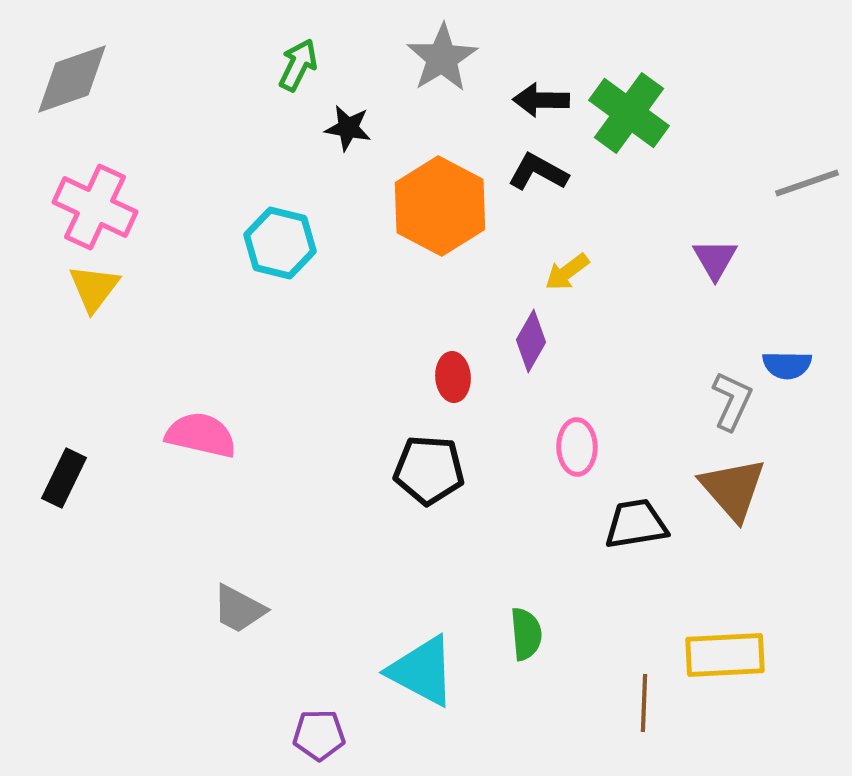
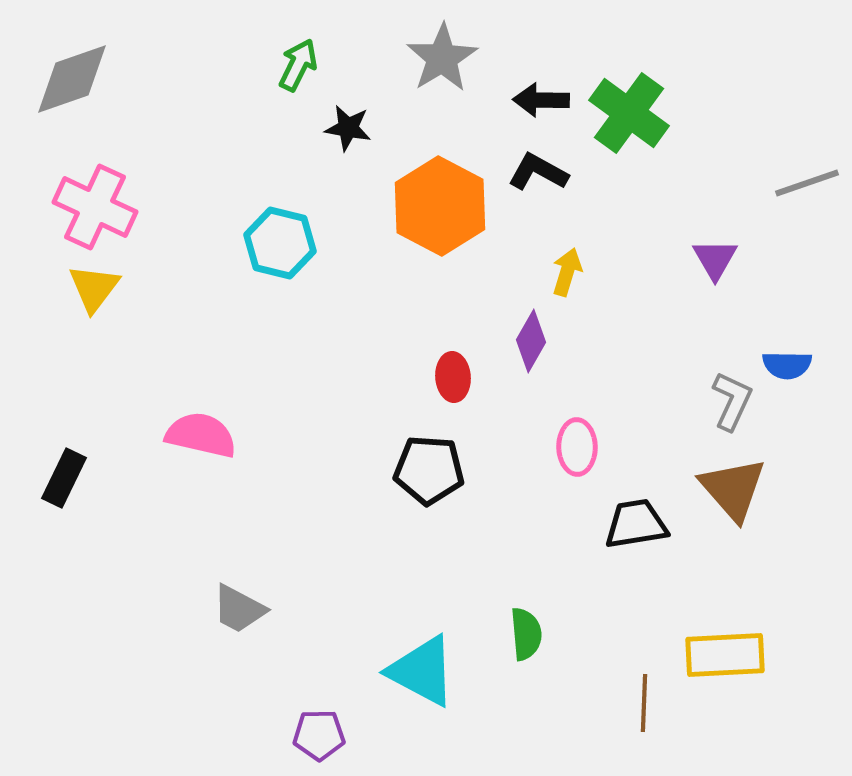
yellow arrow: rotated 144 degrees clockwise
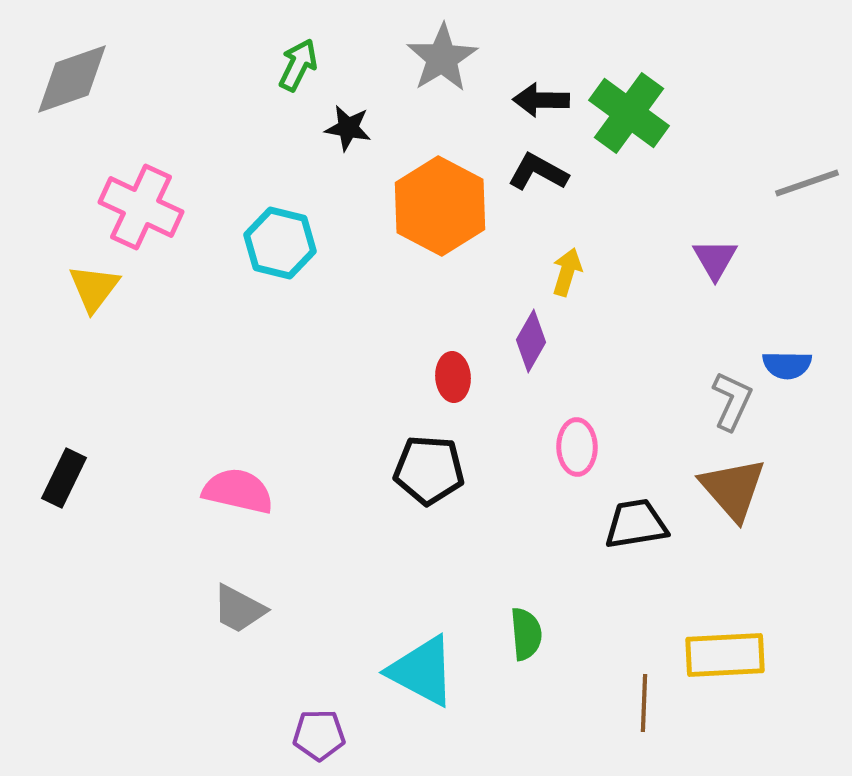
pink cross: moved 46 px right
pink semicircle: moved 37 px right, 56 px down
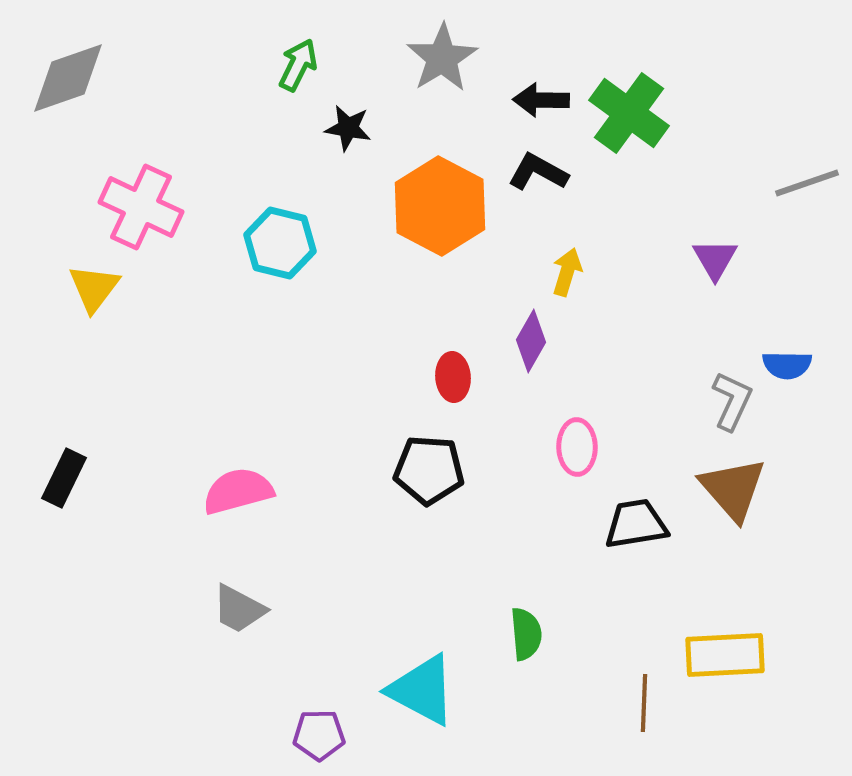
gray diamond: moved 4 px left, 1 px up
pink semicircle: rotated 28 degrees counterclockwise
cyan triangle: moved 19 px down
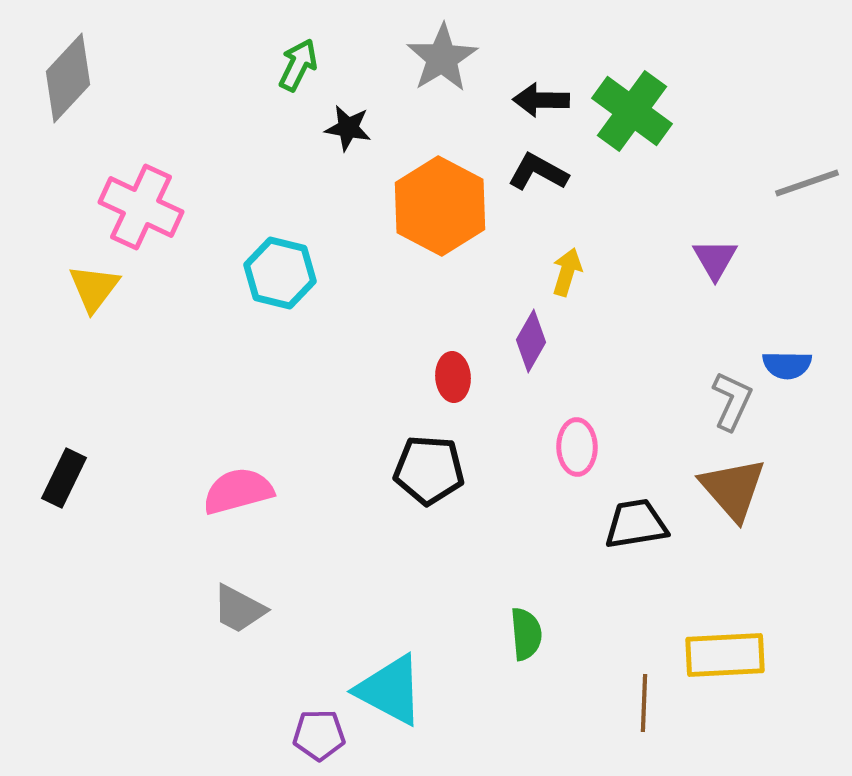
gray diamond: rotated 28 degrees counterclockwise
green cross: moved 3 px right, 2 px up
cyan hexagon: moved 30 px down
cyan triangle: moved 32 px left
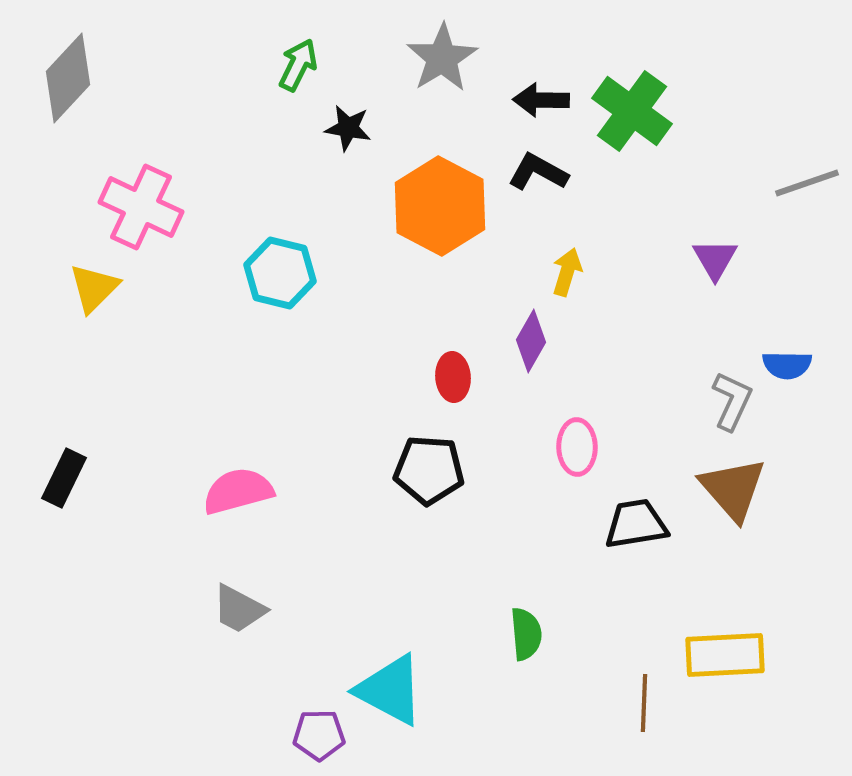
yellow triangle: rotated 8 degrees clockwise
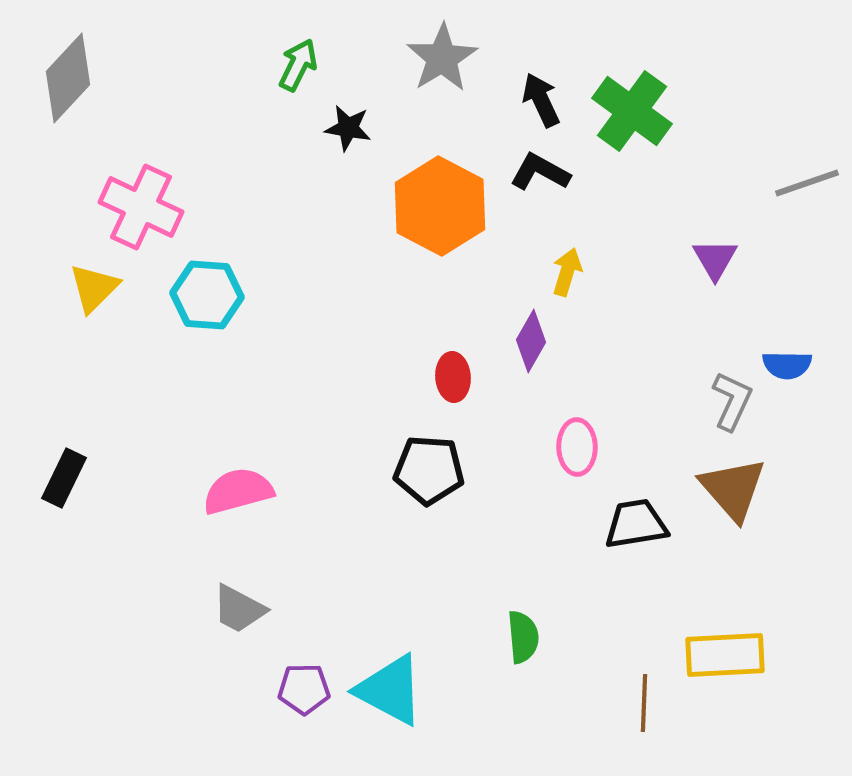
black arrow: rotated 64 degrees clockwise
black L-shape: moved 2 px right
cyan hexagon: moved 73 px left, 22 px down; rotated 10 degrees counterclockwise
green semicircle: moved 3 px left, 3 px down
purple pentagon: moved 15 px left, 46 px up
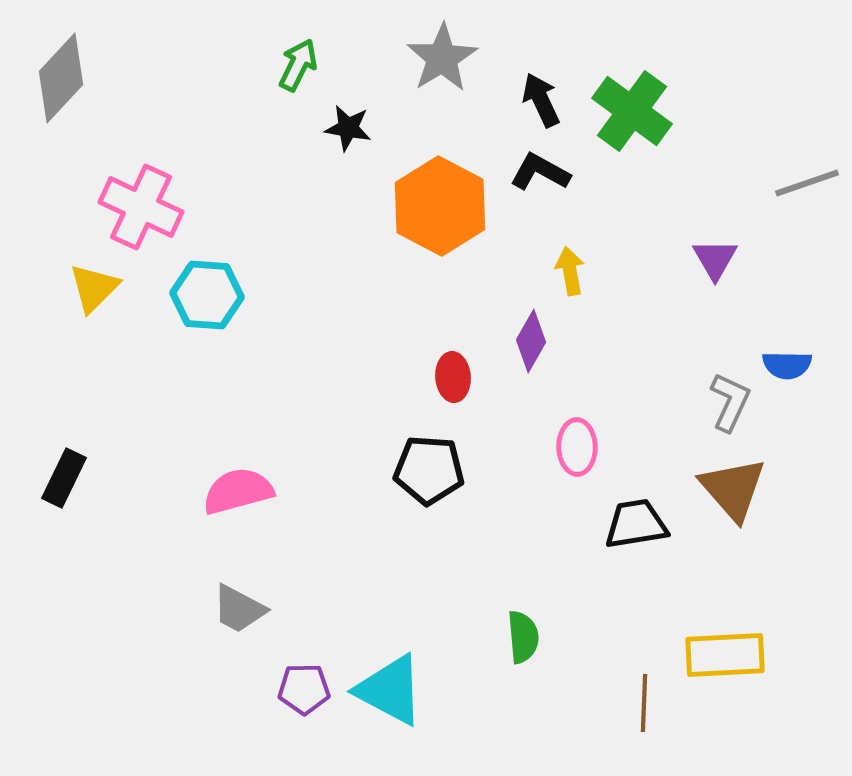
gray diamond: moved 7 px left
yellow arrow: moved 3 px right, 1 px up; rotated 27 degrees counterclockwise
gray L-shape: moved 2 px left, 1 px down
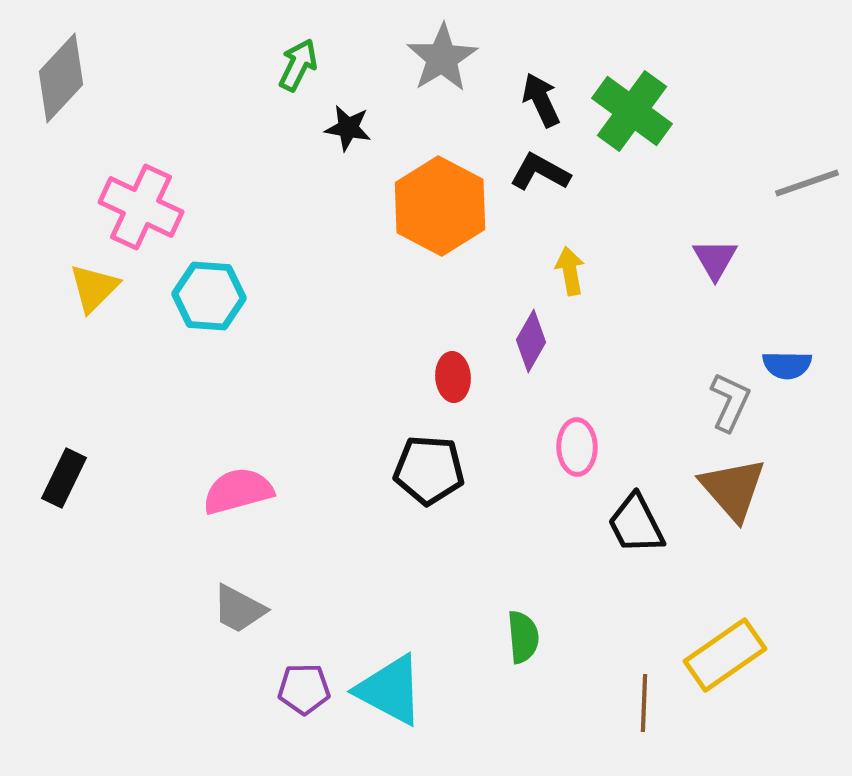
cyan hexagon: moved 2 px right, 1 px down
black trapezoid: rotated 108 degrees counterclockwise
yellow rectangle: rotated 32 degrees counterclockwise
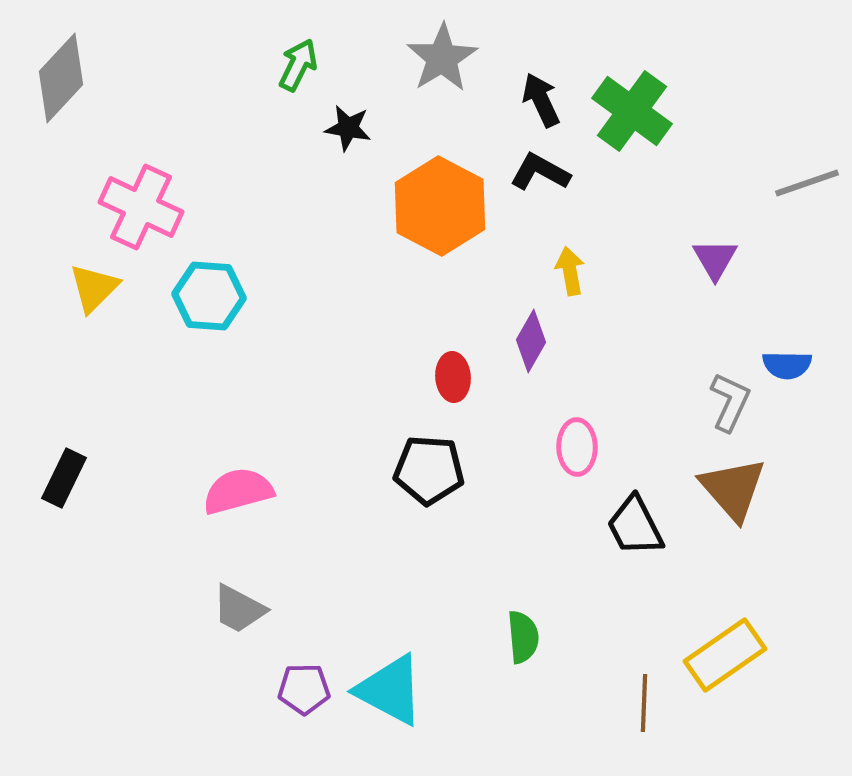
black trapezoid: moved 1 px left, 2 px down
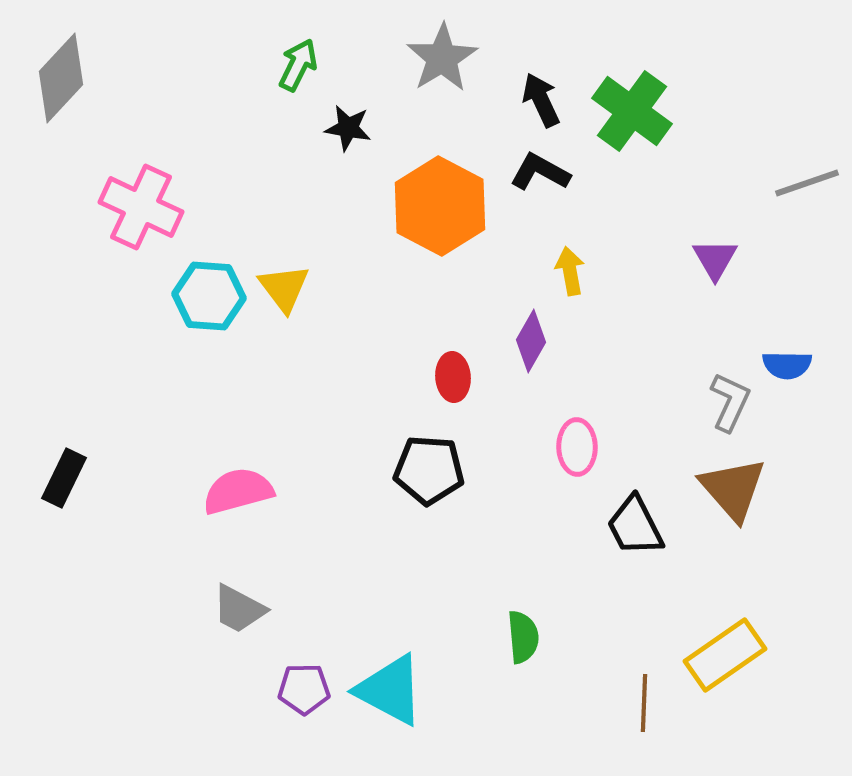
yellow triangle: moved 190 px right; rotated 22 degrees counterclockwise
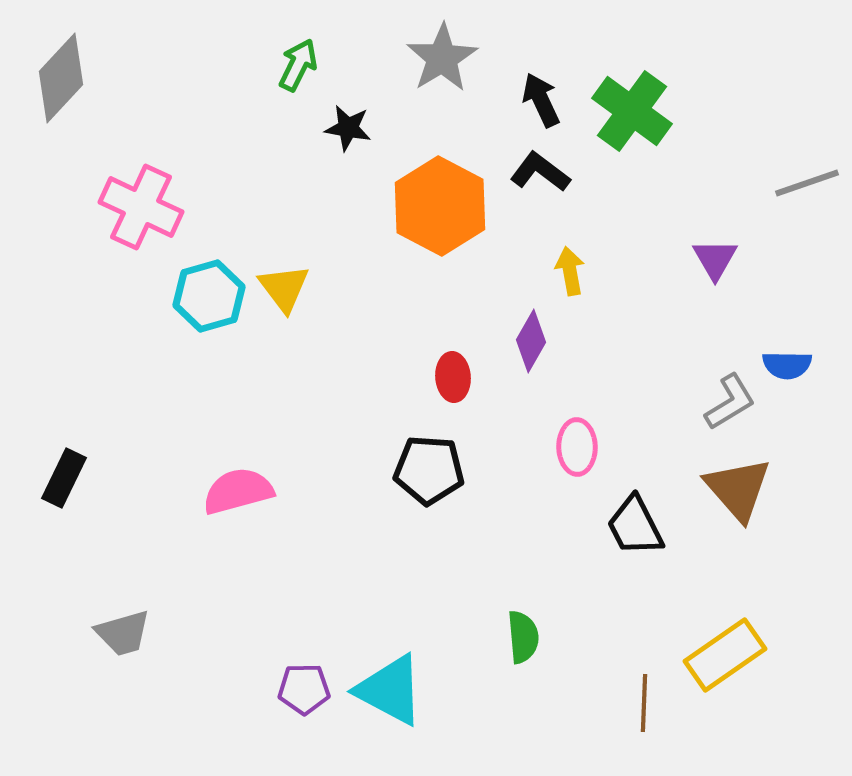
black L-shape: rotated 8 degrees clockwise
cyan hexagon: rotated 20 degrees counterclockwise
gray L-shape: rotated 34 degrees clockwise
brown triangle: moved 5 px right
gray trapezoid: moved 116 px left, 24 px down; rotated 44 degrees counterclockwise
